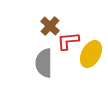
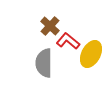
red L-shape: rotated 45 degrees clockwise
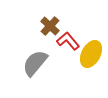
red L-shape: rotated 10 degrees clockwise
gray semicircle: moved 9 px left; rotated 40 degrees clockwise
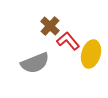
yellow ellipse: rotated 12 degrees counterclockwise
gray semicircle: rotated 152 degrees counterclockwise
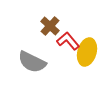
yellow ellipse: moved 4 px left, 2 px up
gray semicircle: moved 3 px left, 1 px up; rotated 48 degrees clockwise
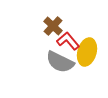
brown cross: moved 3 px right
gray semicircle: moved 28 px right
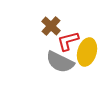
brown cross: moved 2 px left
red L-shape: rotated 65 degrees counterclockwise
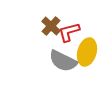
red L-shape: moved 1 px right, 9 px up
gray semicircle: moved 3 px right, 1 px up
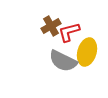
brown cross: rotated 18 degrees clockwise
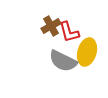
red L-shape: rotated 90 degrees counterclockwise
